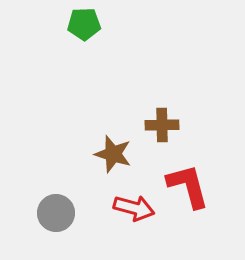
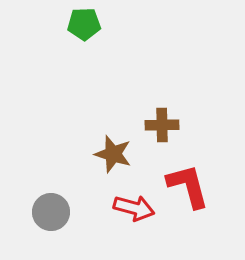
gray circle: moved 5 px left, 1 px up
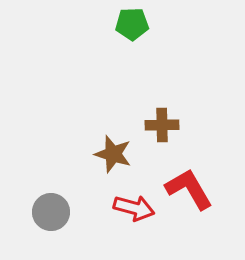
green pentagon: moved 48 px right
red L-shape: moved 1 px right, 3 px down; rotated 15 degrees counterclockwise
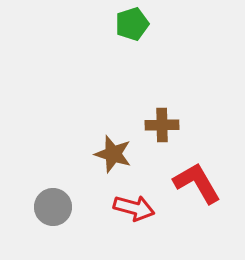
green pentagon: rotated 16 degrees counterclockwise
red L-shape: moved 8 px right, 6 px up
gray circle: moved 2 px right, 5 px up
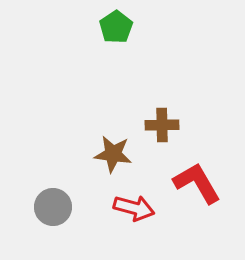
green pentagon: moved 16 px left, 3 px down; rotated 16 degrees counterclockwise
brown star: rotated 9 degrees counterclockwise
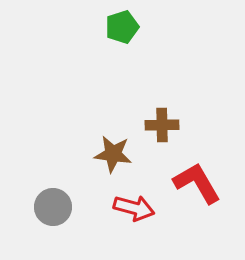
green pentagon: moved 6 px right; rotated 16 degrees clockwise
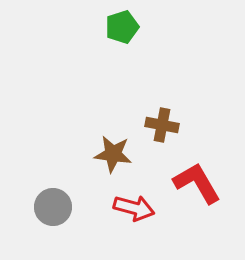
brown cross: rotated 12 degrees clockwise
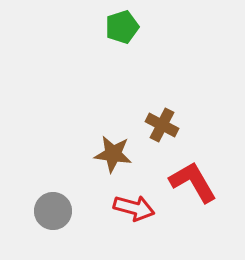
brown cross: rotated 16 degrees clockwise
red L-shape: moved 4 px left, 1 px up
gray circle: moved 4 px down
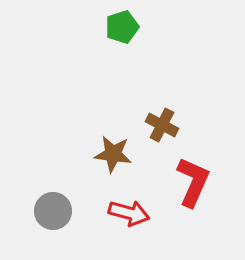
red L-shape: rotated 54 degrees clockwise
red arrow: moved 5 px left, 5 px down
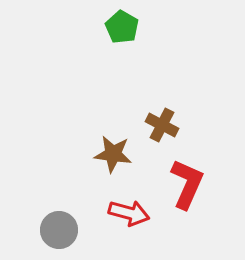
green pentagon: rotated 24 degrees counterclockwise
red L-shape: moved 6 px left, 2 px down
gray circle: moved 6 px right, 19 px down
